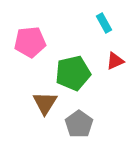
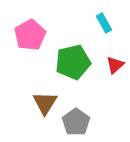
pink pentagon: moved 7 px up; rotated 24 degrees counterclockwise
red triangle: moved 4 px down; rotated 18 degrees counterclockwise
green pentagon: moved 11 px up
gray pentagon: moved 3 px left, 2 px up
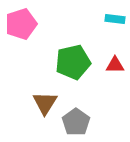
cyan rectangle: moved 11 px right, 4 px up; rotated 54 degrees counterclockwise
pink pentagon: moved 9 px left, 11 px up; rotated 12 degrees clockwise
red triangle: rotated 42 degrees clockwise
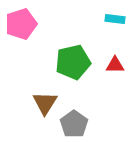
gray pentagon: moved 2 px left, 2 px down
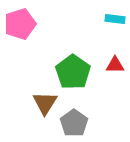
pink pentagon: moved 1 px left
green pentagon: moved 10 px down; rotated 24 degrees counterclockwise
gray pentagon: moved 1 px up
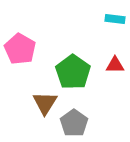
pink pentagon: moved 25 px down; rotated 24 degrees counterclockwise
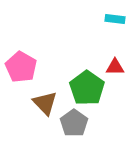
pink pentagon: moved 1 px right, 18 px down
red triangle: moved 2 px down
green pentagon: moved 14 px right, 16 px down
brown triangle: rotated 16 degrees counterclockwise
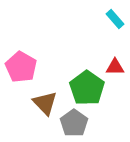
cyan rectangle: rotated 42 degrees clockwise
